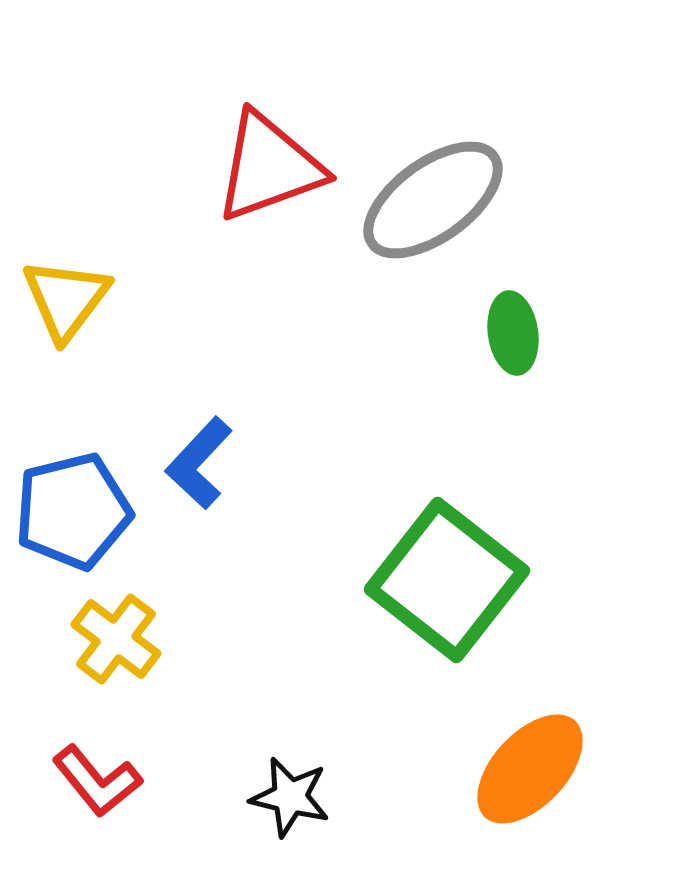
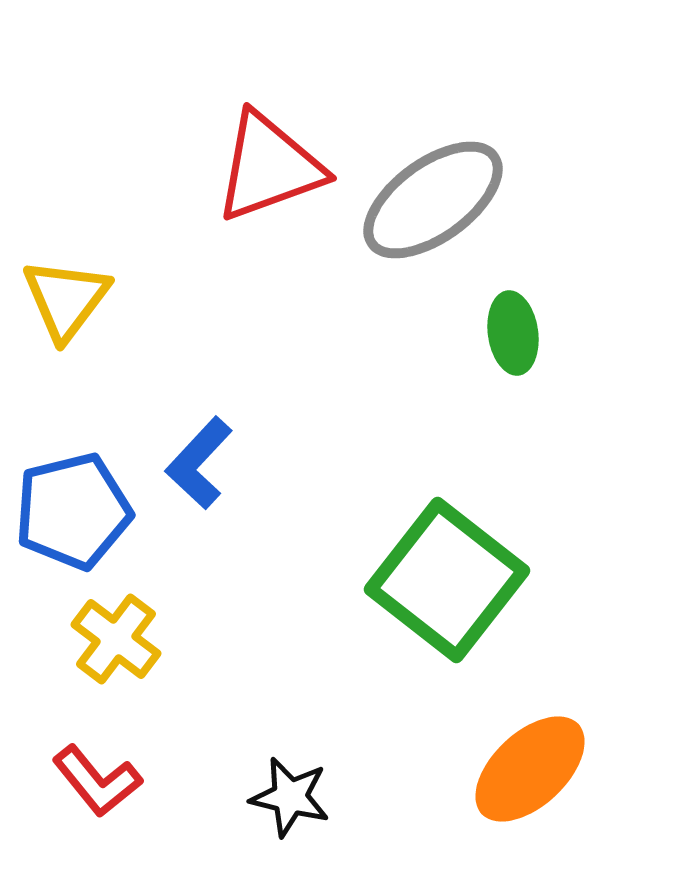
orange ellipse: rotated 4 degrees clockwise
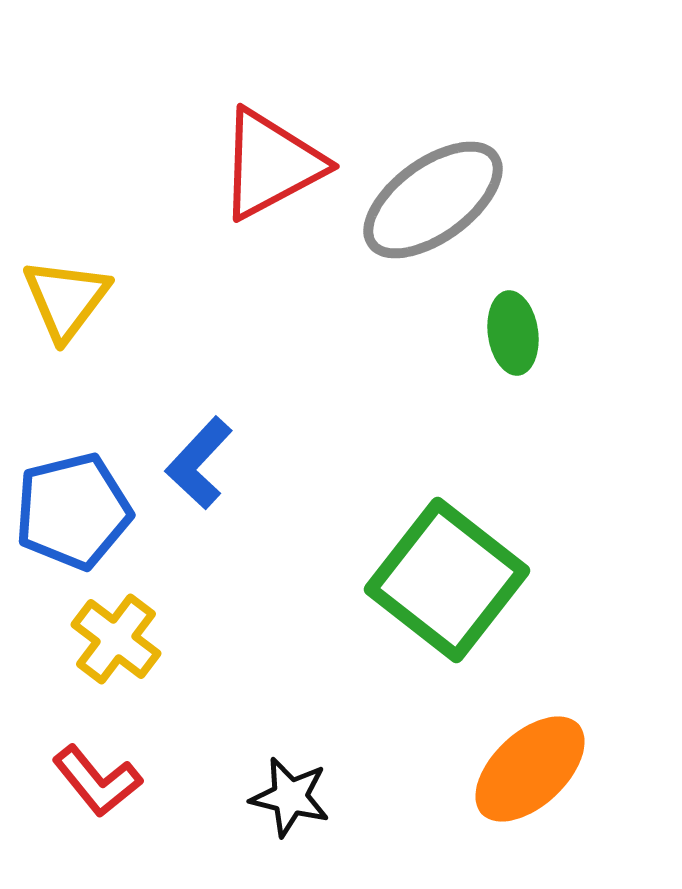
red triangle: moved 2 px right, 3 px up; rotated 8 degrees counterclockwise
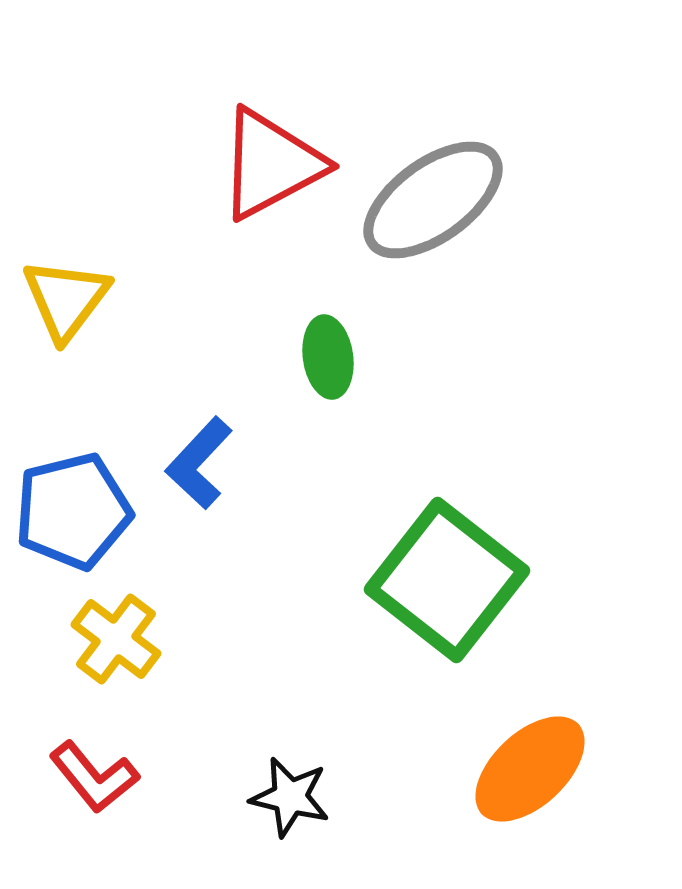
green ellipse: moved 185 px left, 24 px down
red L-shape: moved 3 px left, 4 px up
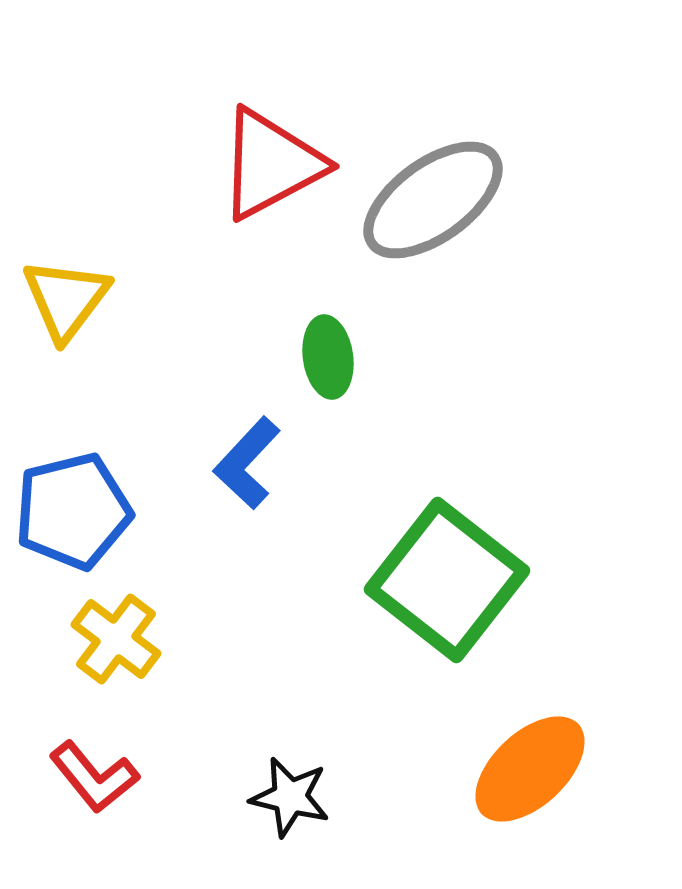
blue L-shape: moved 48 px right
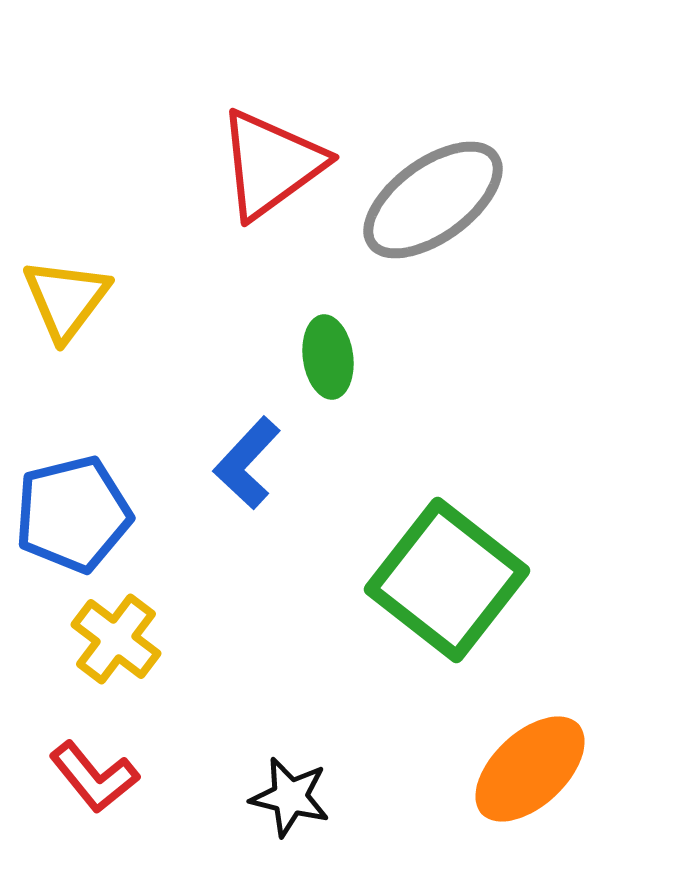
red triangle: rotated 8 degrees counterclockwise
blue pentagon: moved 3 px down
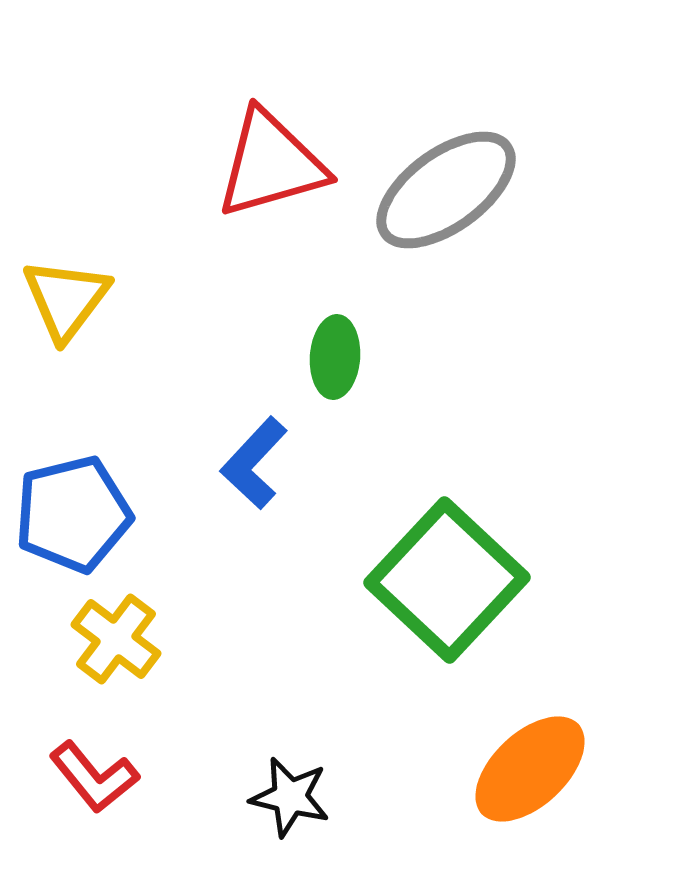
red triangle: rotated 20 degrees clockwise
gray ellipse: moved 13 px right, 10 px up
green ellipse: moved 7 px right; rotated 12 degrees clockwise
blue L-shape: moved 7 px right
green square: rotated 5 degrees clockwise
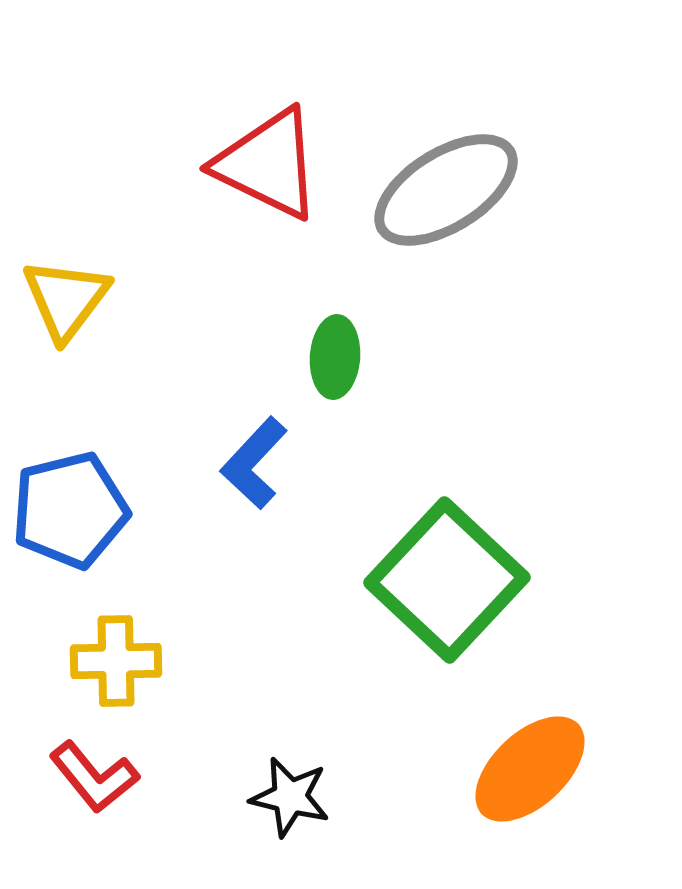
red triangle: moved 3 px left; rotated 42 degrees clockwise
gray ellipse: rotated 4 degrees clockwise
blue pentagon: moved 3 px left, 4 px up
yellow cross: moved 22 px down; rotated 38 degrees counterclockwise
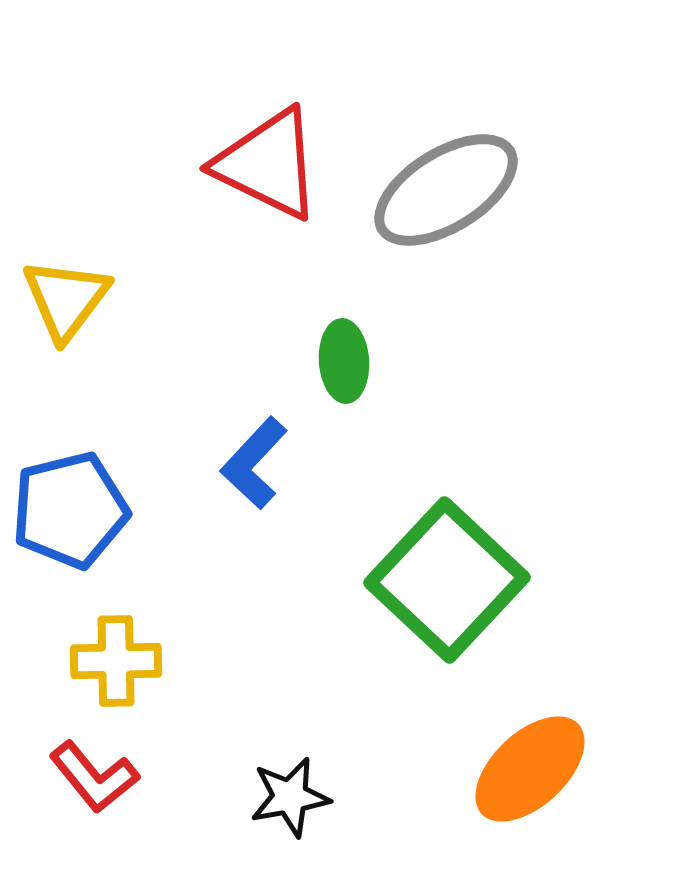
green ellipse: moved 9 px right, 4 px down; rotated 8 degrees counterclockwise
black star: rotated 24 degrees counterclockwise
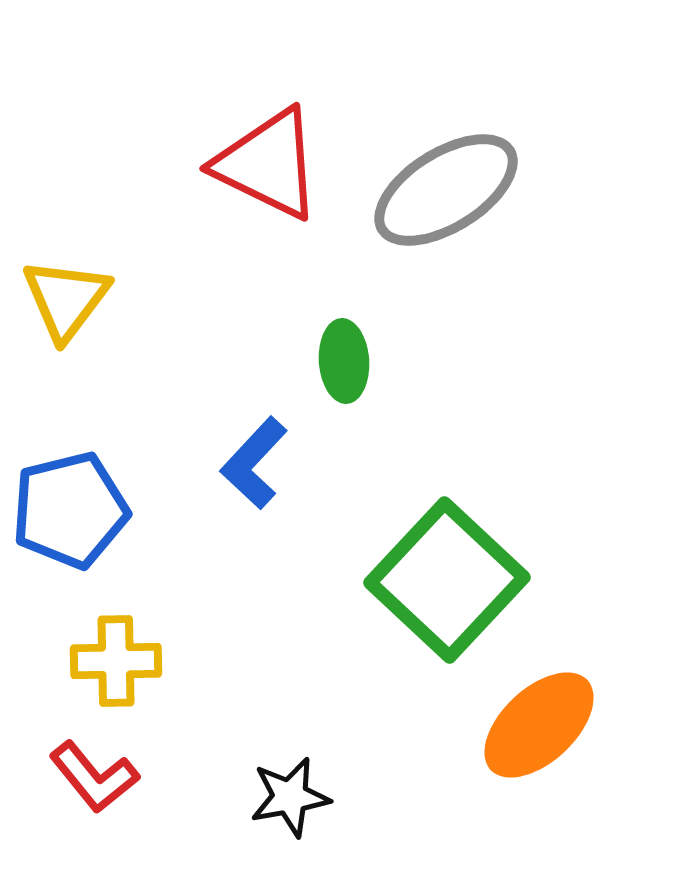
orange ellipse: moved 9 px right, 44 px up
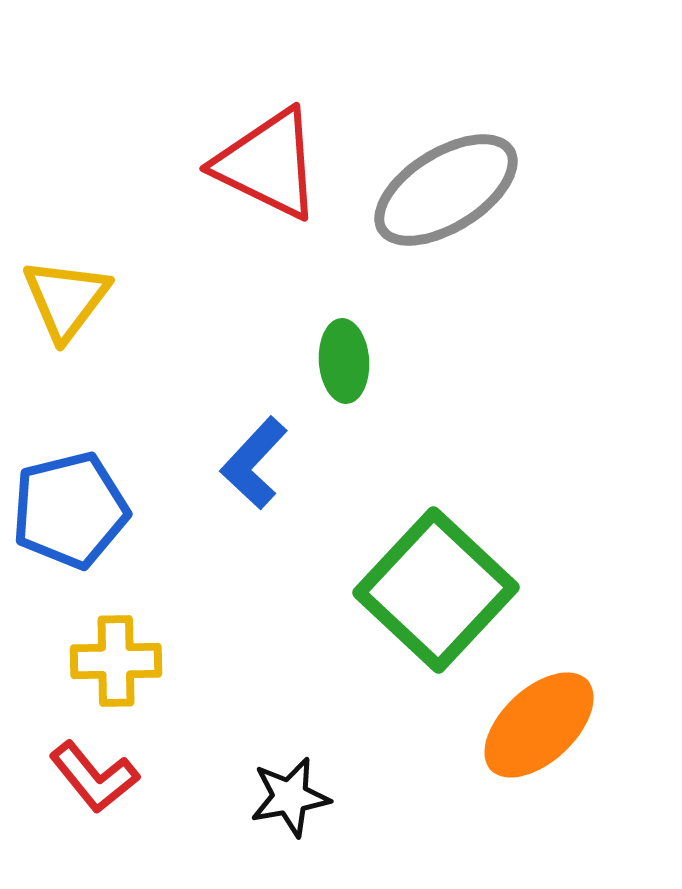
green square: moved 11 px left, 10 px down
